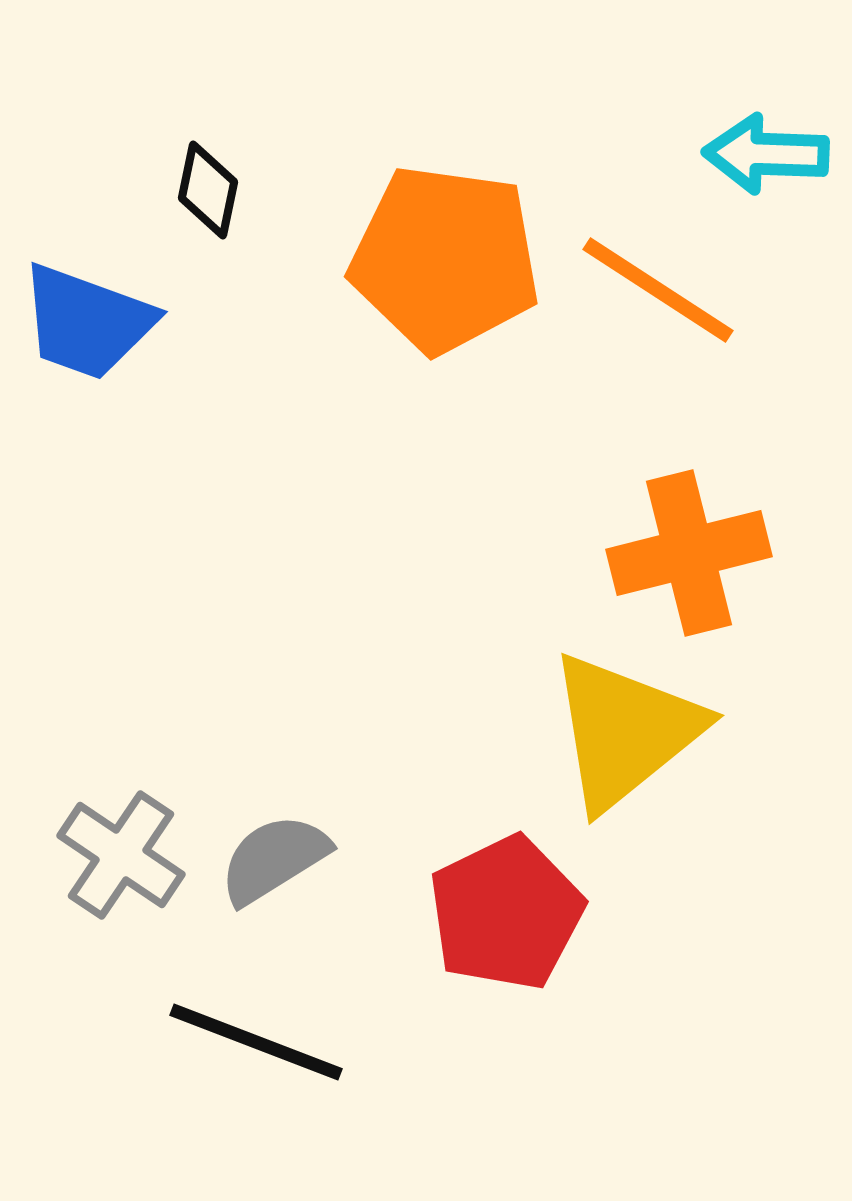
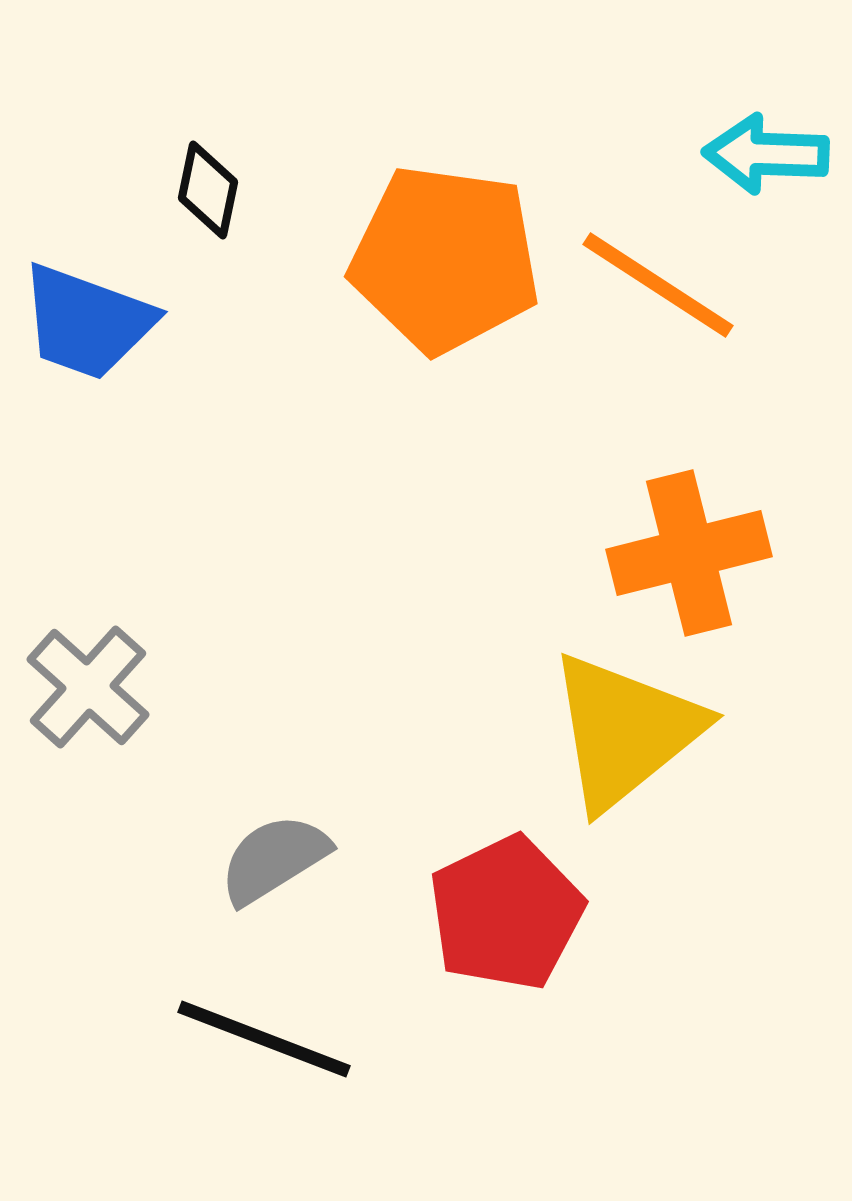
orange line: moved 5 px up
gray cross: moved 33 px left, 168 px up; rotated 8 degrees clockwise
black line: moved 8 px right, 3 px up
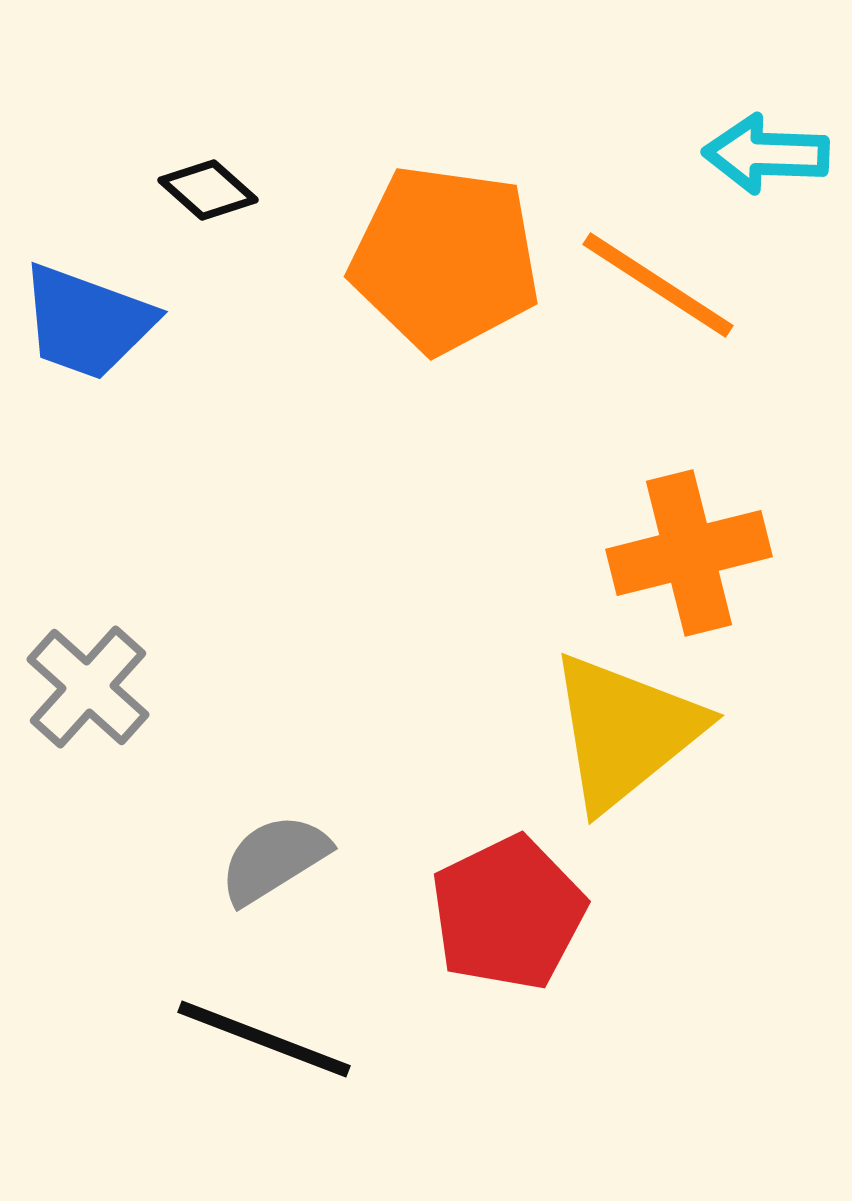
black diamond: rotated 60 degrees counterclockwise
red pentagon: moved 2 px right
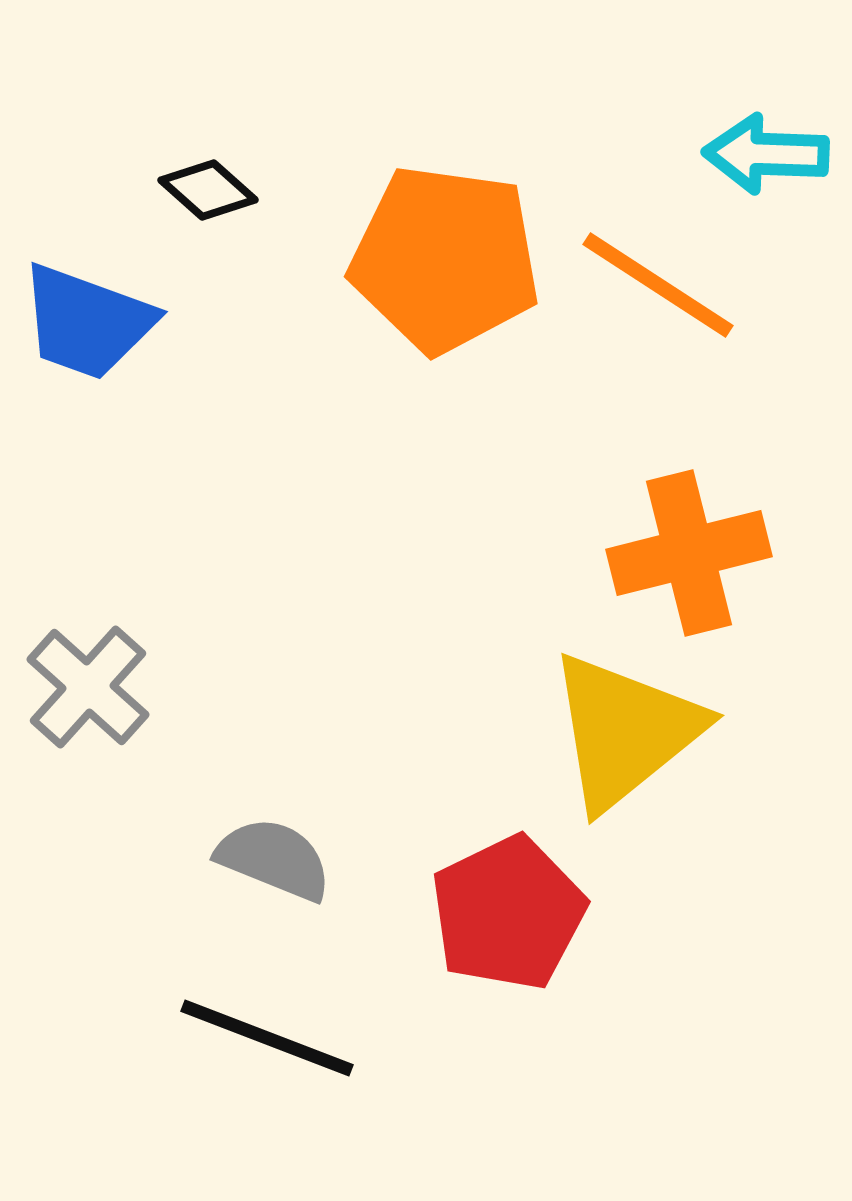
gray semicircle: rotated 54 degrees clockwise
black line: moved 3 px right, 1 px up
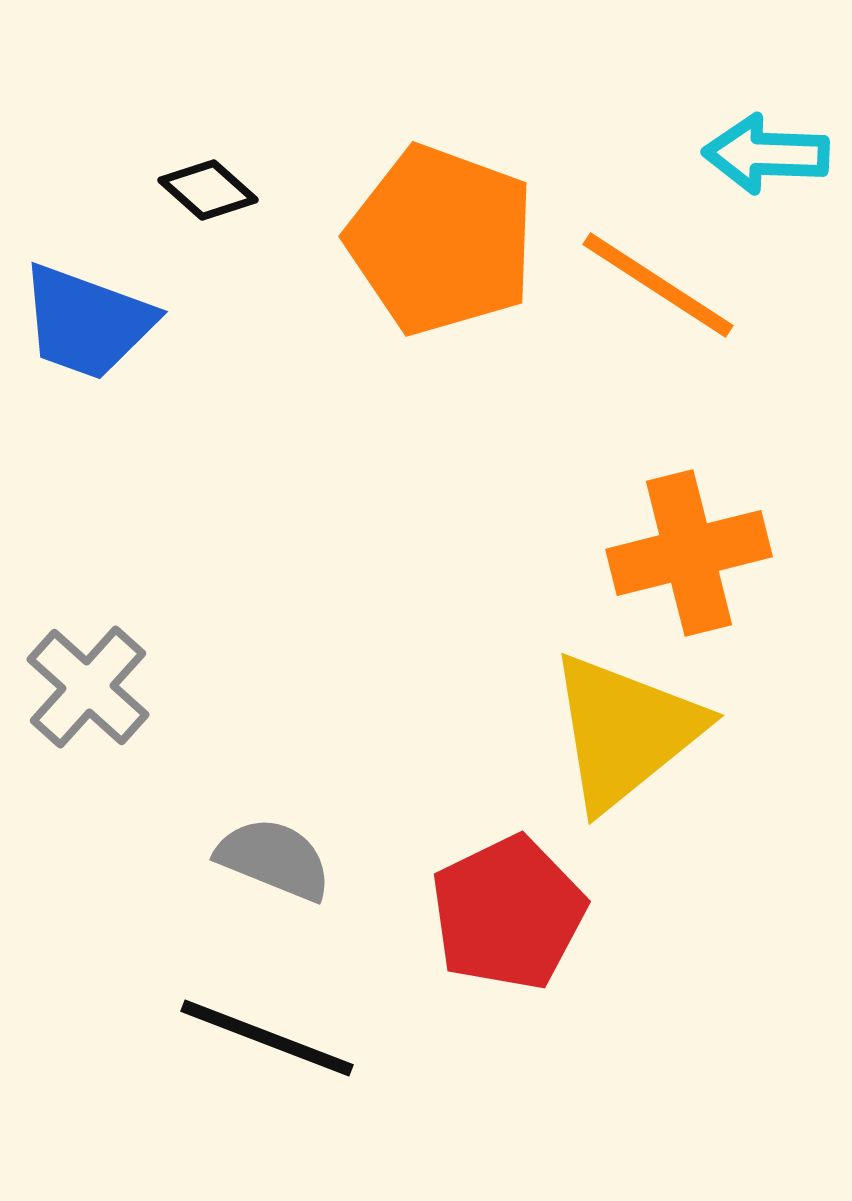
orange pentagon: moved 4 px left, 19 px up; rotated 12 degrees clockwise
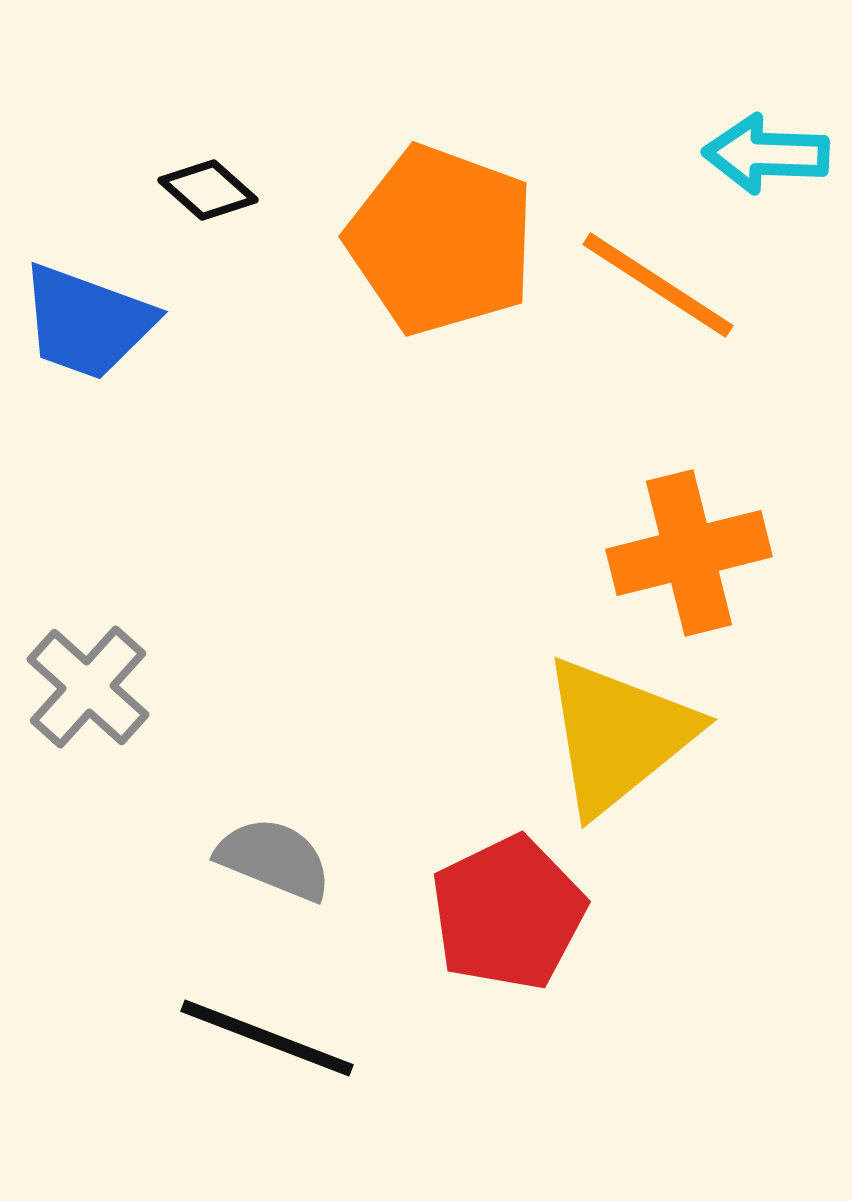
yellow triangle: moved 7 px left, 4 px down
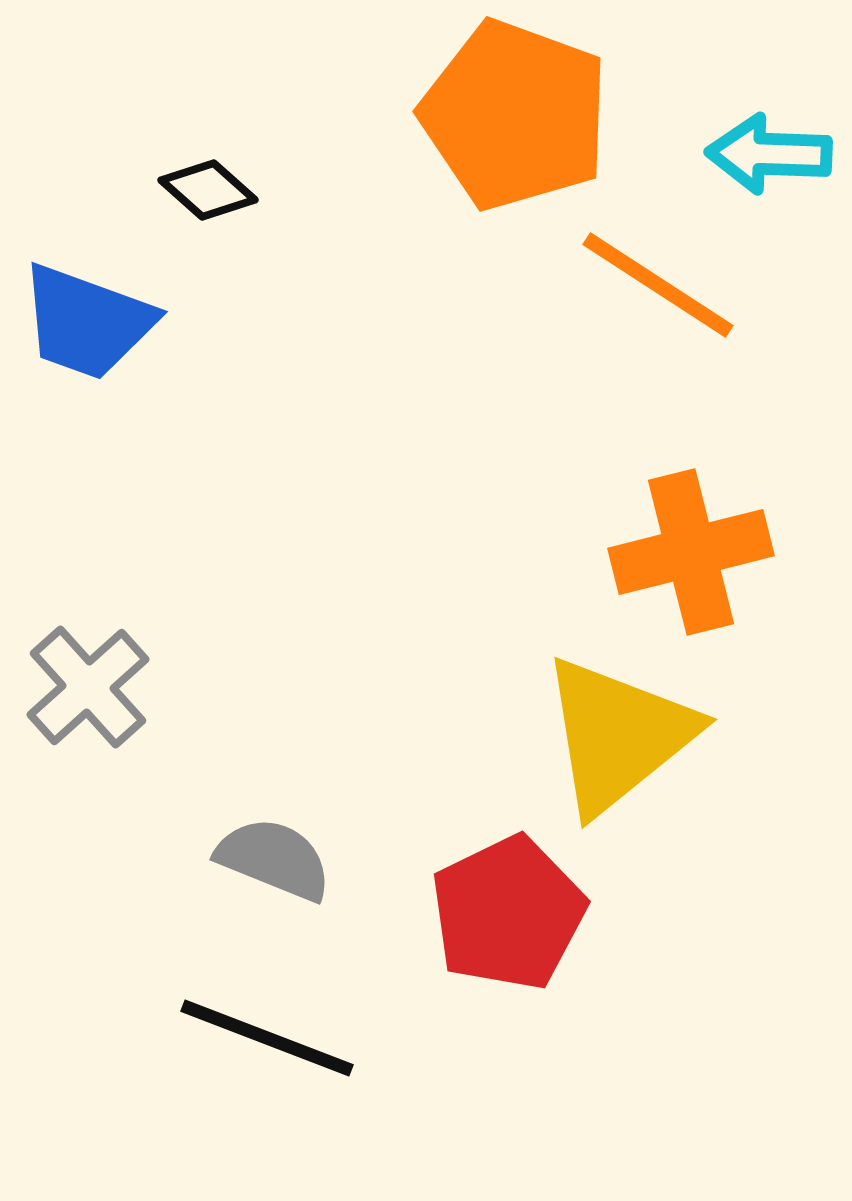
cyan arrow: moved 3 px right
orange pentagon: moved 74 px right, 125 px up
orange cross: moved 2 px right, 1 px up
gray cross: rotated 6 degrees clockwise
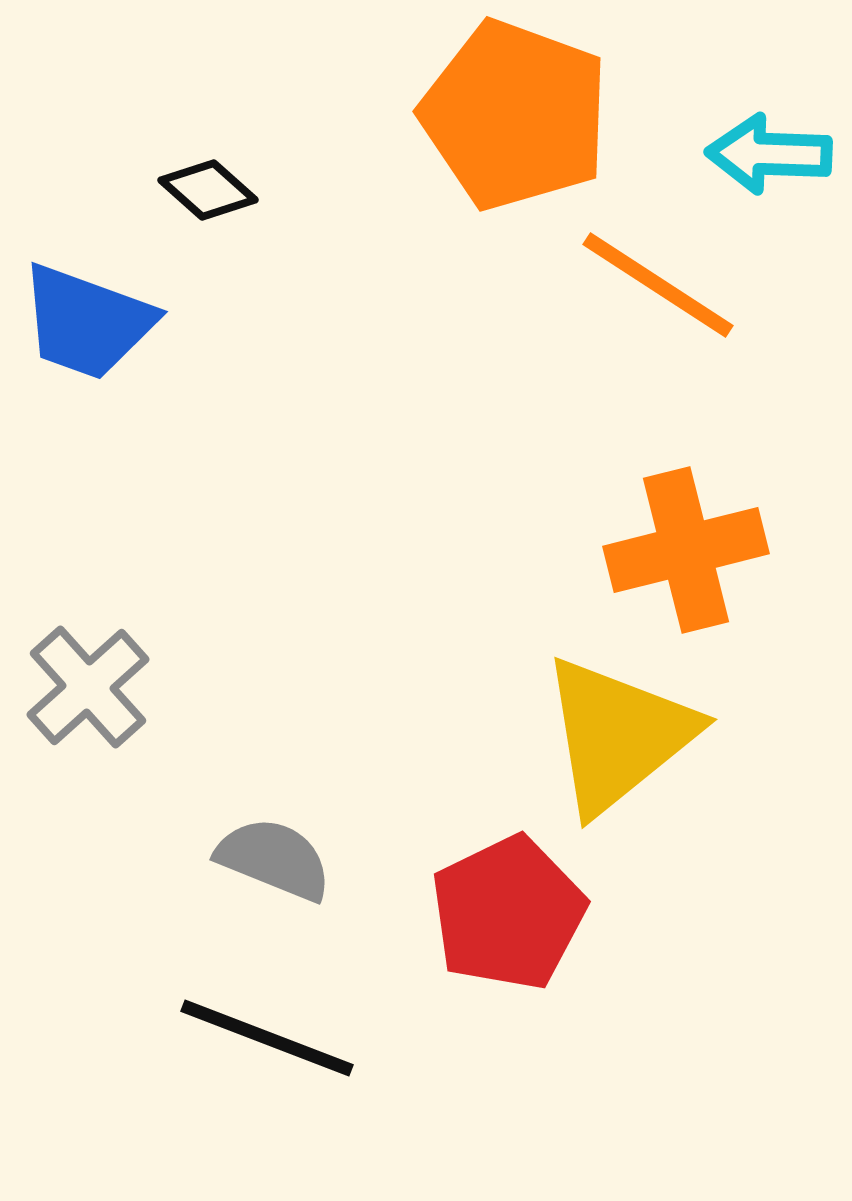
orange cross: moved 5 px left, 2 px up
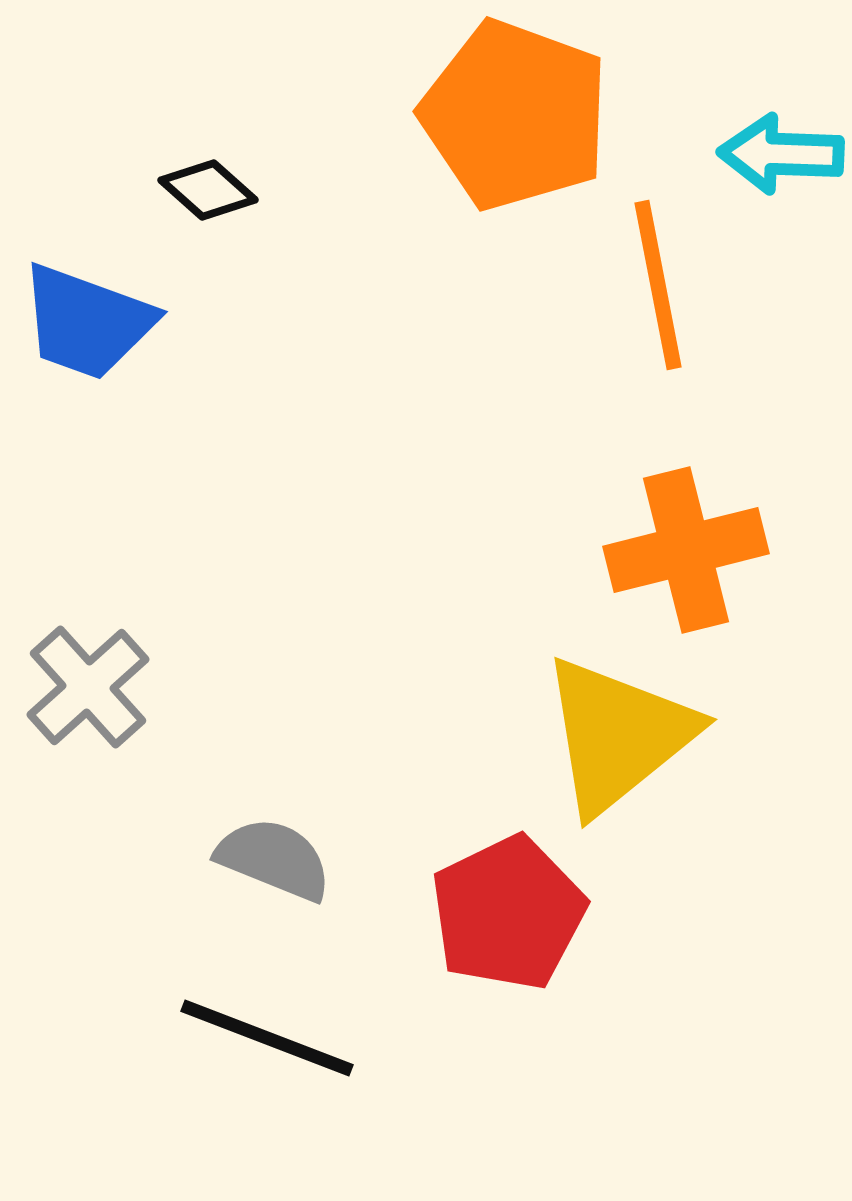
cyan arrow: moved 12 px right
orange line: rotated 46 degrees clockwise
